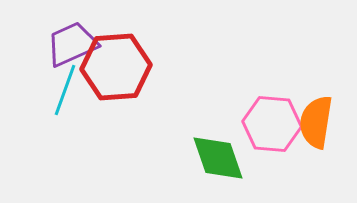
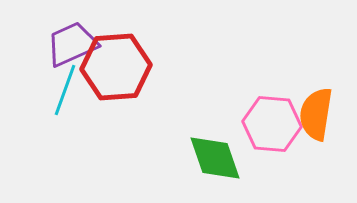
orange semicircle: moved 8 px up
green diamond: moved 3 px left
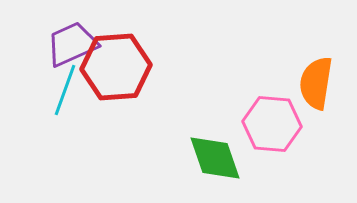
orange semicircle: moved 31 px up
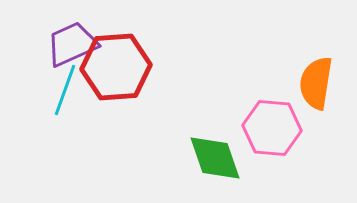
pink hexagon: moved 4 px down
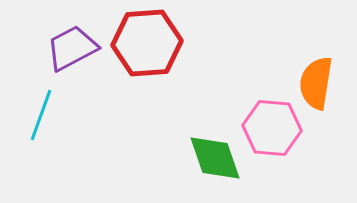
purple trapezoid: moved 4 px down; rotated 4 degrees counterclockwise
red hexagon: moved 31 px right, 24 px up
cyan line: moved 24 px left, 25 px down
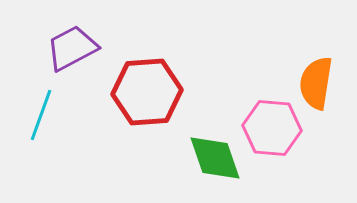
red hexagon: moved 49 px down
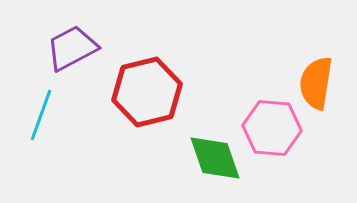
red hexagon: rotated 10 degrees counterclockwise
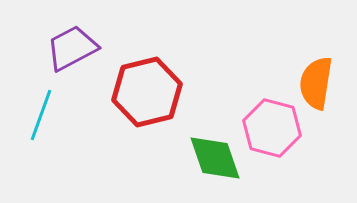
pink hexagon: rotated 10 degrees clockwise
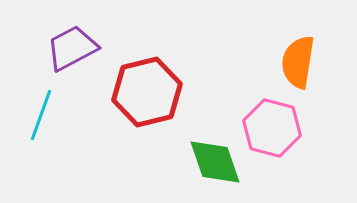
orange semicircle: moved 18 px left, 21 px up
green diamond: moved 4 px down
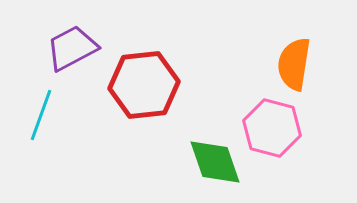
orange semicircle: moved 4 px left, 2 px down
red hexagon: moved 3 px left, 7 px up; rotated 8 degrees clockwise
